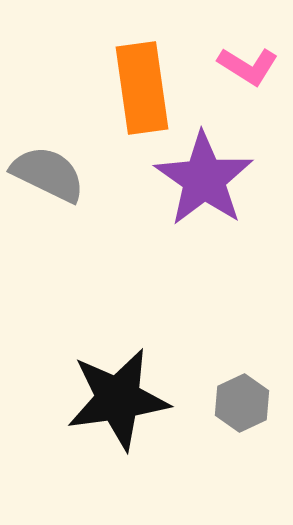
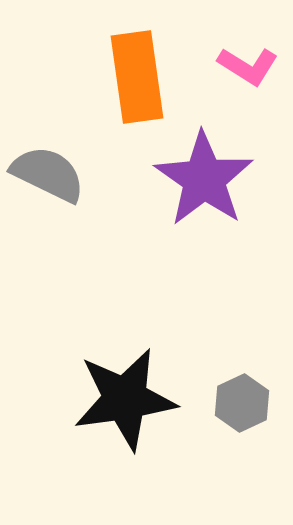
orange rectangle: moved 5 px left, 11 px up
black star: moved 7 px right
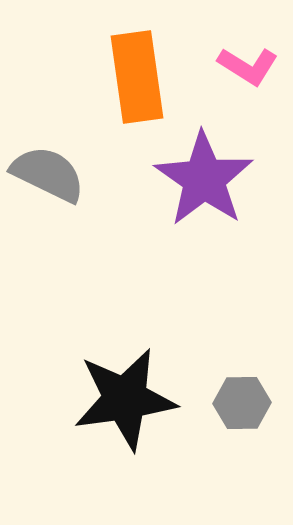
gray hexagon: rotated 24 degrees clockwise
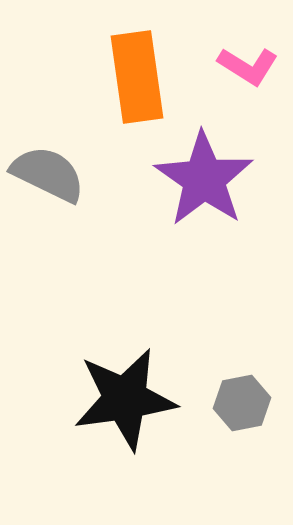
gray hexagon: rotated 10 degrees counterclockwise
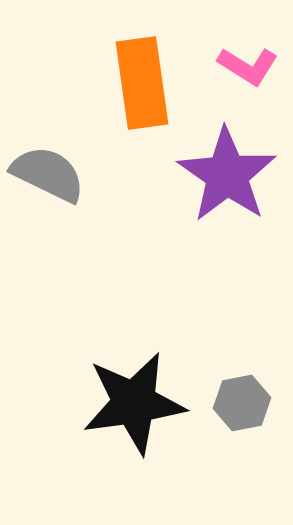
orange rectangle: moved 5 px right, 6 px down
purple star: moved 23 px right, 4 px up
black star: moved 9 px right, 4 px down
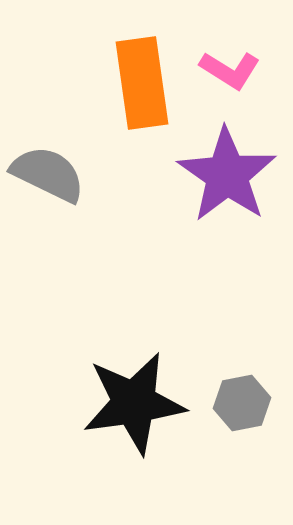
pink L-shape: moved 18 px left, 4 px down
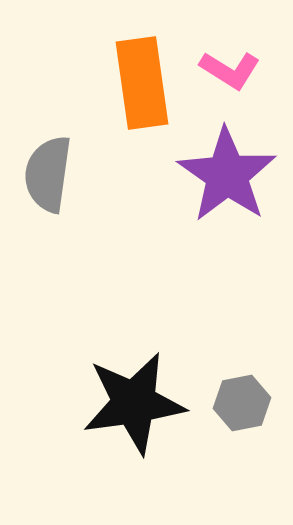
gray semicircle: rotated 108 degrees counterclockwise
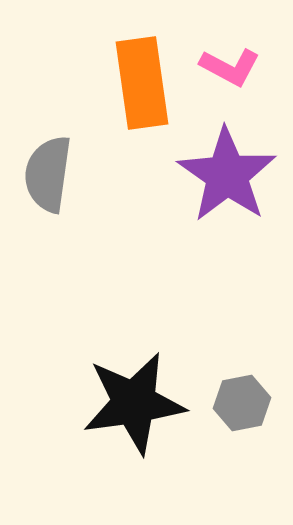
pink L-shape: moved 3 px up; rotated 4 degrees counterclockwise
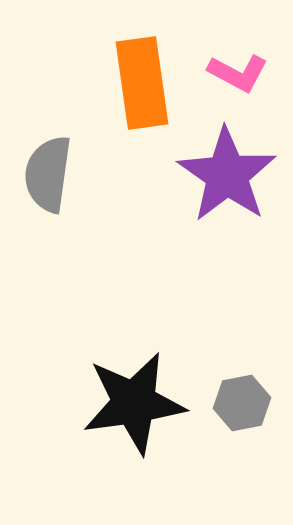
pink L-shape: moved 8 px right, 6 px down
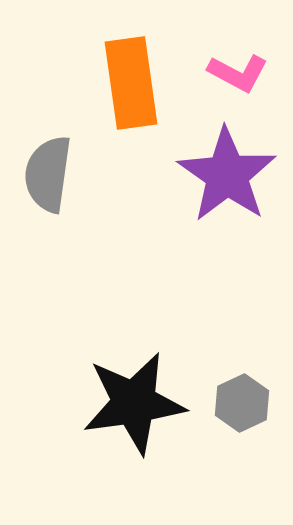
orange rectangle: moved 11 px left
gray hexagon: rotated 14 degrees counterclockwise
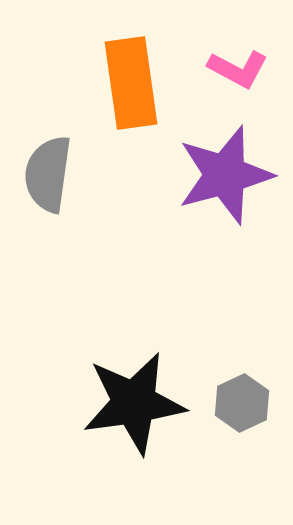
pink L-shape: moved 4 px up
purple star: moved 2 px left; rotated 22 degrees clockwise
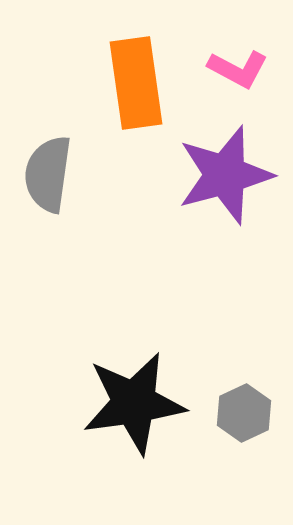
orange rectangle: moved 5 px right
gray hexagon: moved 2 px right, 10 px down
